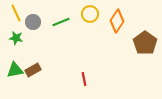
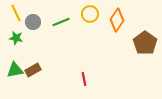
orange diamond: moved 1 px up
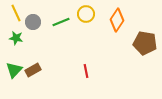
yellow circle: moved 4 px left
brown pentagon: rotated 25 degrees counterclockwise
green triangle: moved 1 px left; rotated 36 degrees counterclockwise
red line: moved 2 px right, 8 px up
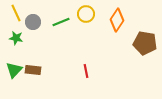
brown rectangle: rotated 35 degrees clockwise
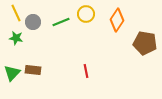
green triangle: moved 2 px left, 3 px down
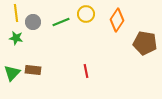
yellow line: rotated 18 degrees clockwise
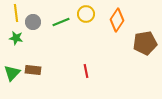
brown pentagon: rotated 20 degrees counterclockwise
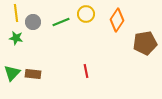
brown rectangle: moved 4 px down
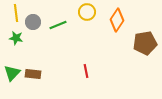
yellow circle: moved 1 px right, 2 px up
green line: moved 3 px left, 3 px down
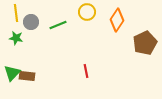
gray circle: moved 2 px left
brown pentagon: rotated 15 degrees counterclockwise
brown rectangle: moved 6 px left, 2 px down
